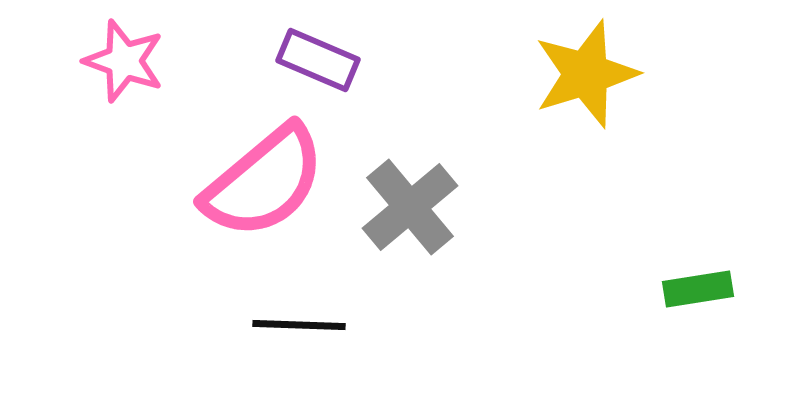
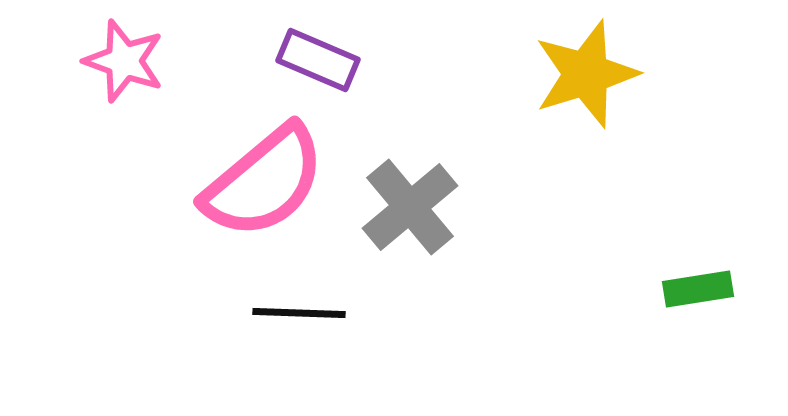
black line: moved 12 px up
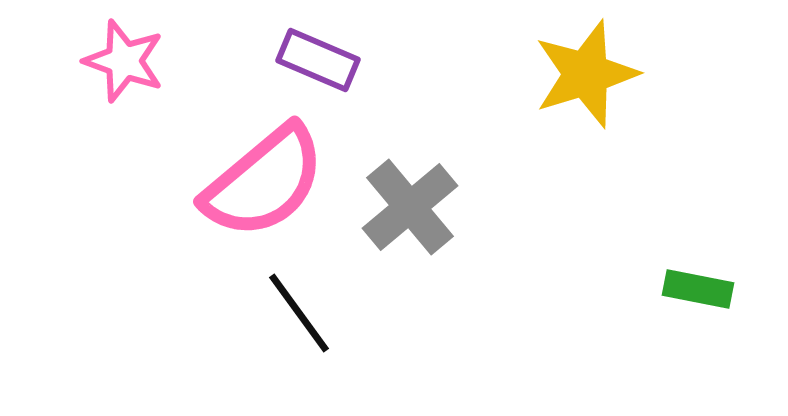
green rectangle: rotated 20 degrees clockwise
black line: rotated 52 degrees clockwise
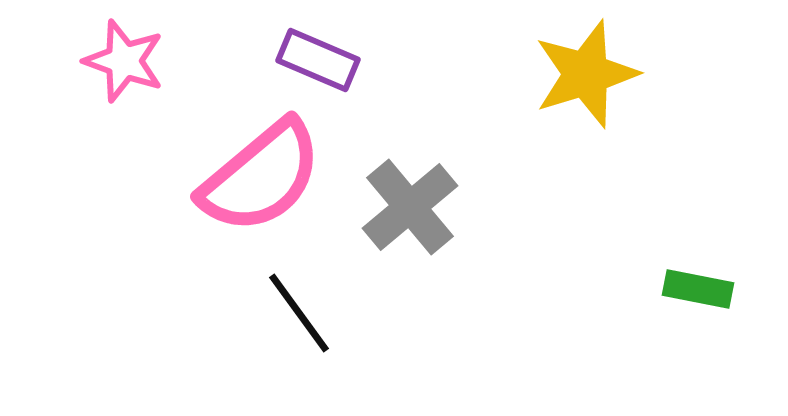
pink semicircle: moved 3 px left, 5 px up
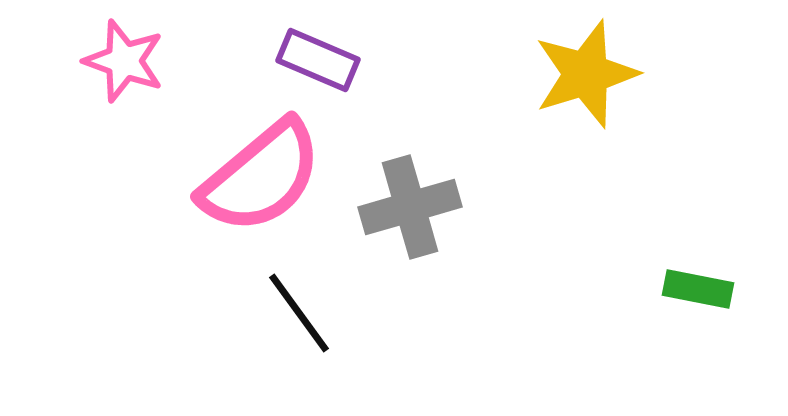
gray cross: rotated 24 degrees clockwise
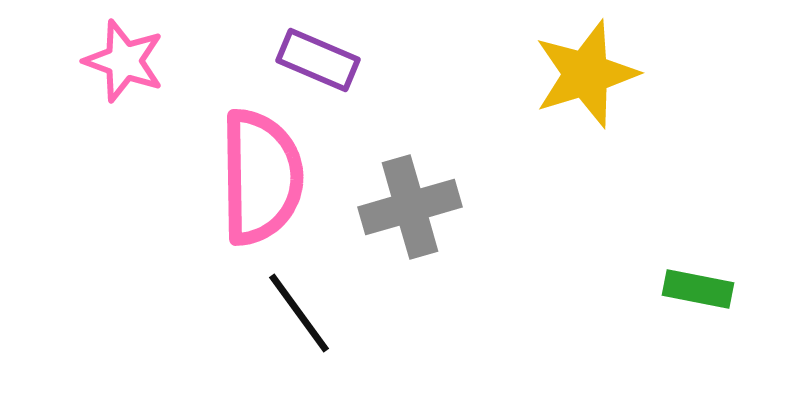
pink semicircle: rotated 51 degrees counterclockwise
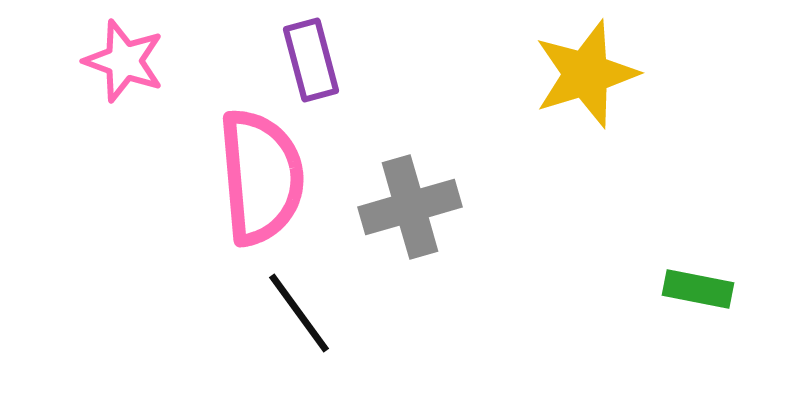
purple rectangle: moved 7 px left; rotated 52 degrees clockwise
pink semicircle: rotated 4 degrees counterclockwise
